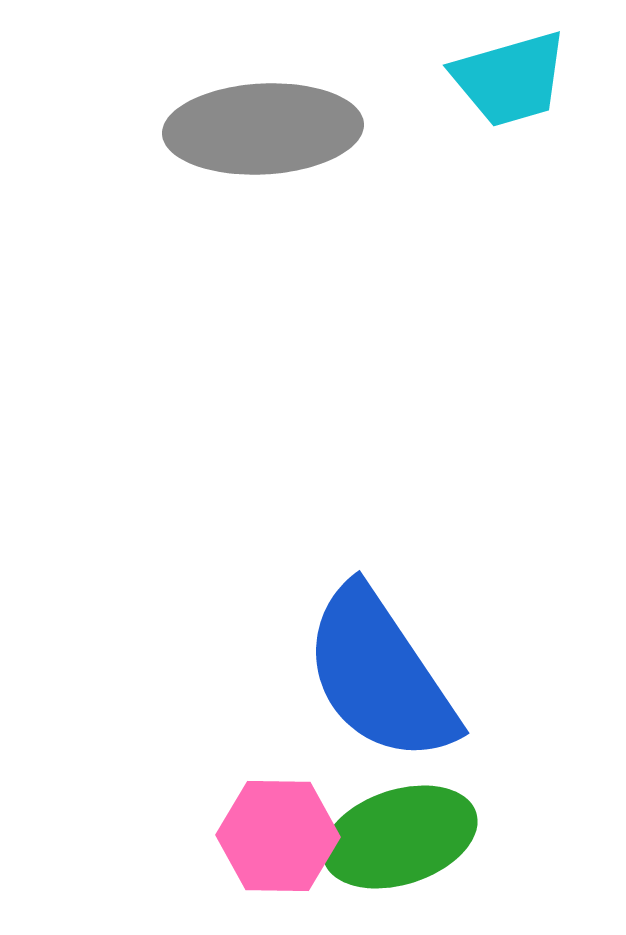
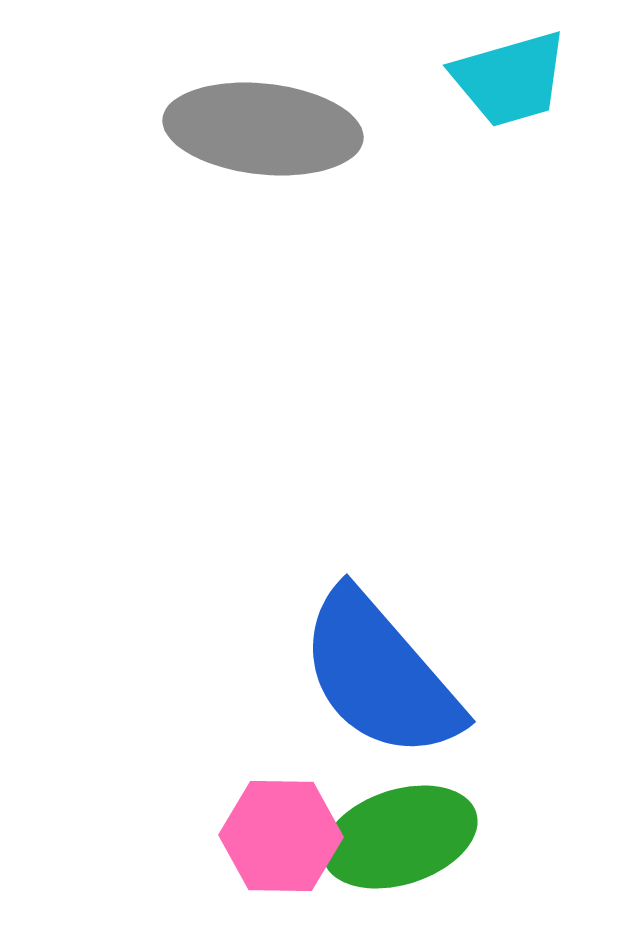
gray ellipse: rotated 9 degrees clockwise
blue semicircle: rotated 7 degrees counterclockwise
pink hexagon: moved 3 px right
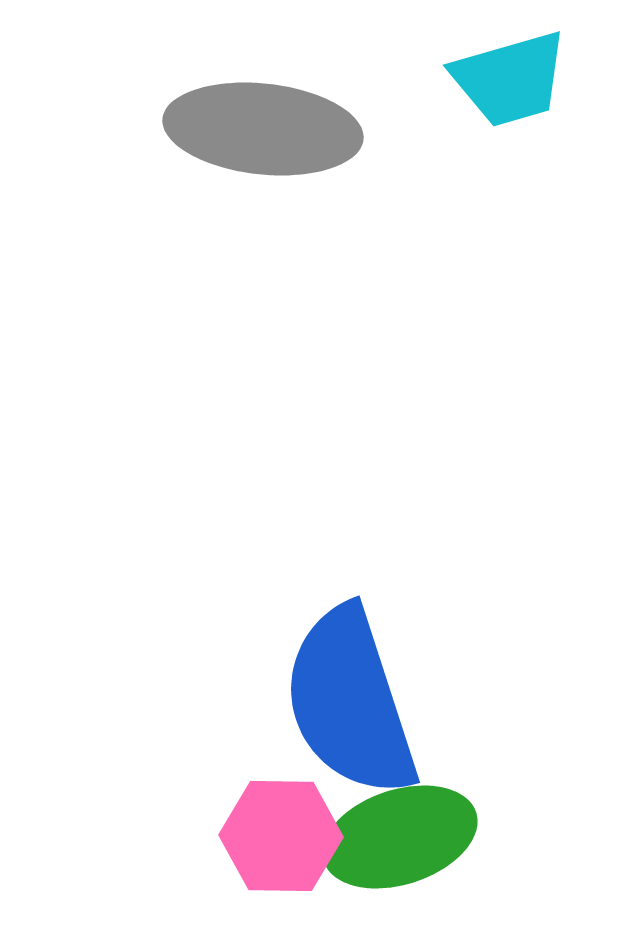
blue semicircle: moved 30 px left, 27 px down; rotated 23 degrees clockwise
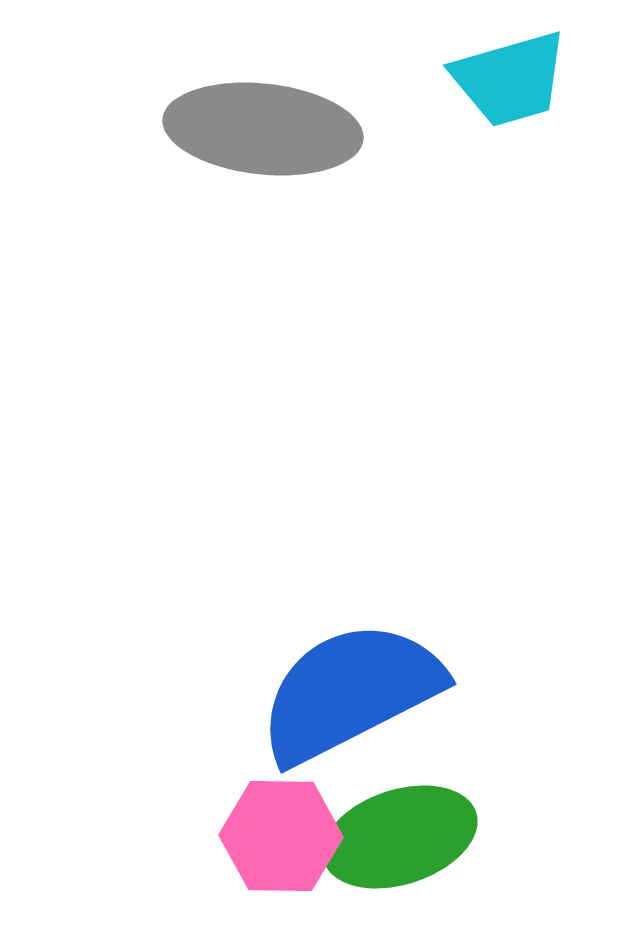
blue semicircle: moved 10 px up; rotated 81 degrees clockwise
